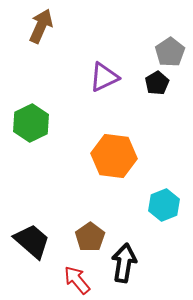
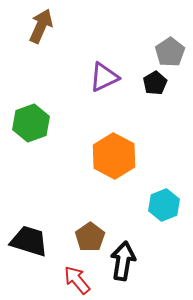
black pentagon: moved 2 px left
green hexagon: rotated 6 degrees clockwise
orange hexagon: rotated 21 degrees clockwise
black trapezoid: moved 3 px left; rotated 24 degrees counterclockwise
black arrow: moved 1 px left, 2 px up
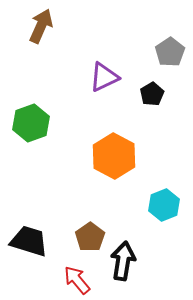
black pentagon: moved 3 px left, 11 px down
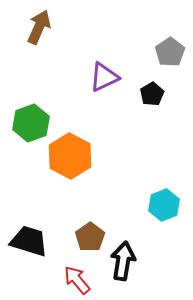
brown arrow: moved 2 px left, 1 px down
orange hexagon: moved 44 px left
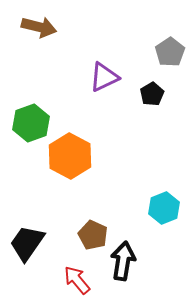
brown arrow: rotated 80 degrees clockwise
cyan hexagon: moved 3 px down
brown pentagon: moved 3 px right, 2 px up; rotated 12 degrees counterclockwise
black trapezoid: moved 2 px left, 2 px down; rotated 72 degrees counterclockwise
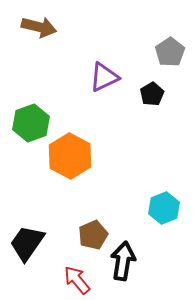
brown pentagon: rotated 24 degrees clockwise
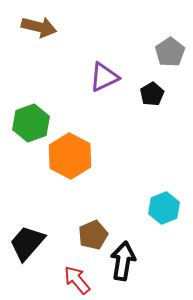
black trapezoid: rotated 6 degrees clockwise
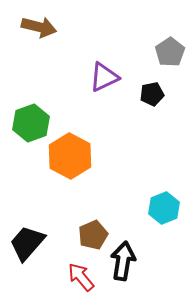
black pentagon: rotated 20 degrees clockwise
red arrow: moved 4 px right, 3 px up
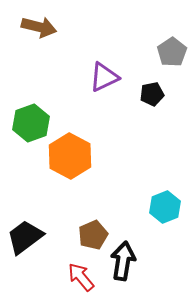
gray pentagon: moved 2 px right
cyan hexagon: moved 1 px right, 1 px up
black trapezoid: moved 2 px left, 6 px up; rotated 12 degrees clockwise
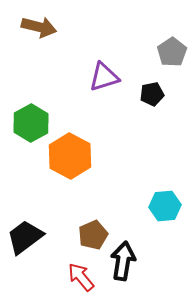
purple triangle: rotated 8 degrees clockwise
green hexagon: rotated 9 degrees counterclockwise
cyan hexagon: moved 1 px up; rotated 16 degrees clockwise
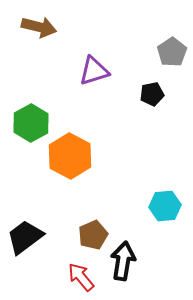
purple triangle: moved 10 px left, 6 px up
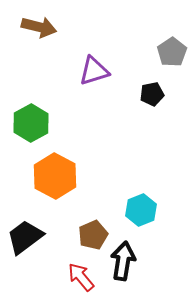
orange hexagon: moved 15 px left, 20 px down
cyan hexagon: moved 24 px left, 4 px down; rotated 16 degrees counterclockwise
